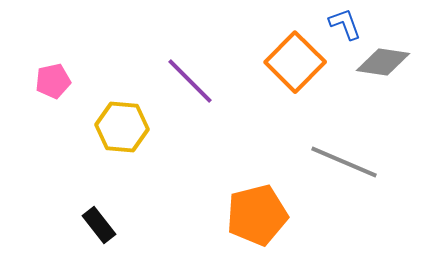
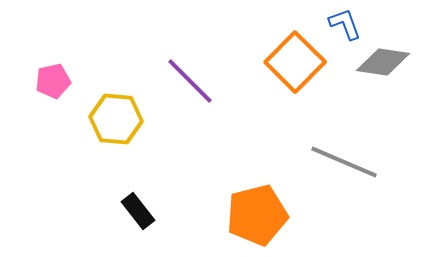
yellow hexagon: moved 6 px left, 8 px up
black rectangle: moved 39 px right, 14 px up
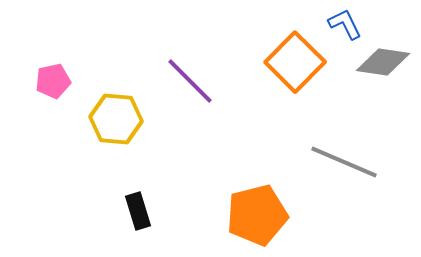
blue L-shape: rotated 6 degrees counterclockwise
black rectangle: rotated 21 degrees clockwise
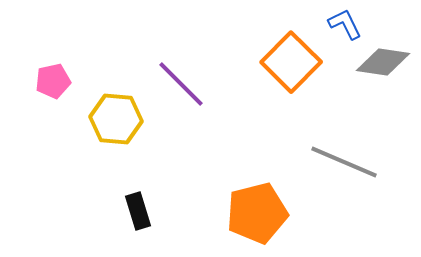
orange square: moved 4 px left
purple line: moved 9 px left, 3 px down
orange pentagon: moved 2 px up
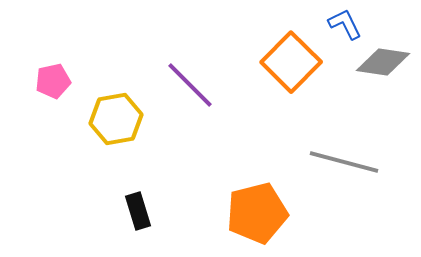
purple line: moved 9 px right, 1 px down
yellow hexagon: rotated 15 degrees counterclockwise
gray line: rotated 8 degrees counterclockwise
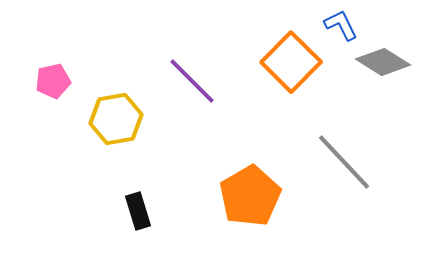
blue L-shape: moved 4 px left, 1 px down
gray diamond: rotated 24 degrees clockwise
purple line: moved 2 px right, 4 px up
gray line: rotated 32 degrees clockwise
orange pentagon: moved 7 px left, 17 px up; rotated 16 degrees counterclockwise
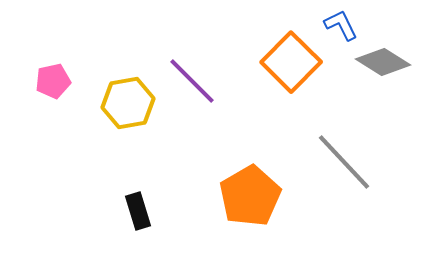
yellow hexagon: moved 12 px right, 16 px up
